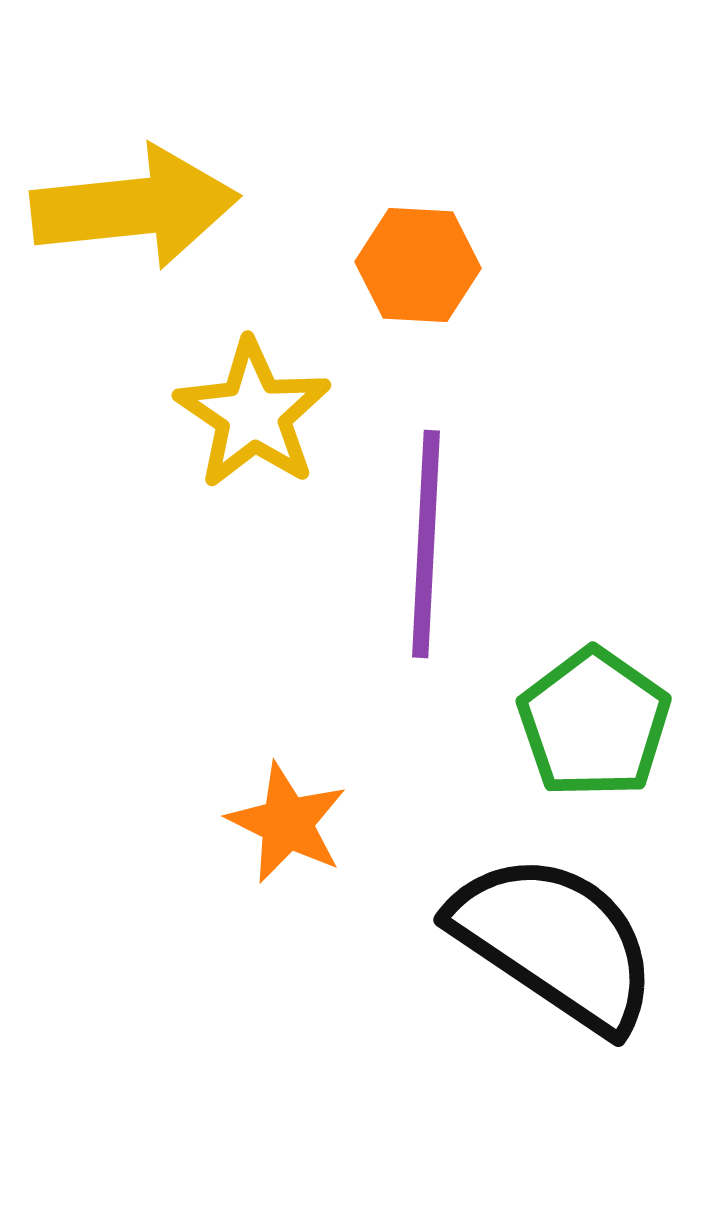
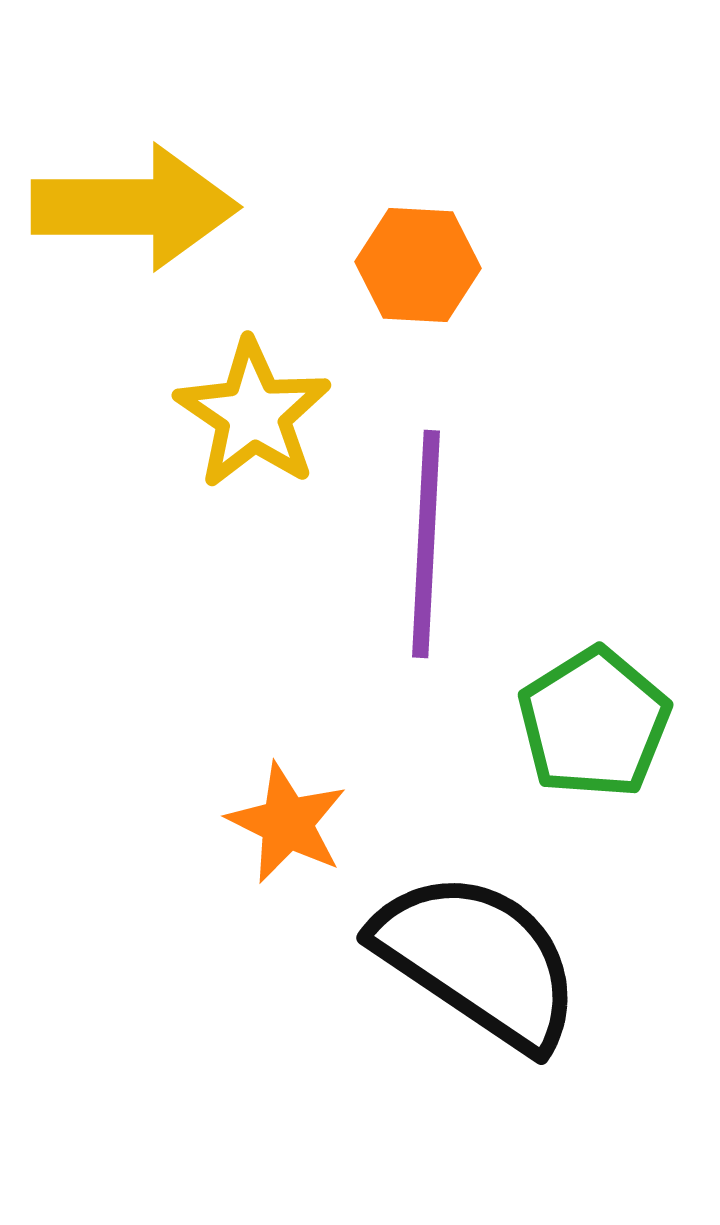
yellow arrow: rotated 6 degrees clockwise
green pentagon: rotated 5 degrees clockwise
black semicircle: moved 77 px left, 18 px down
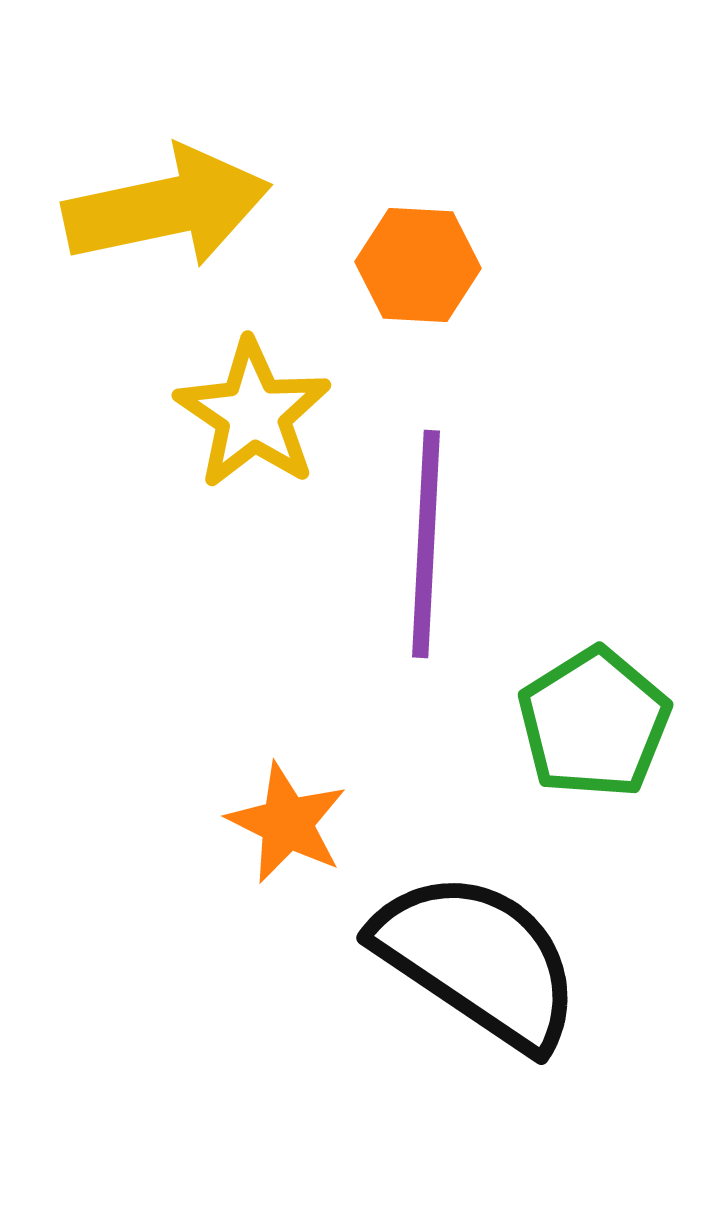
yellow arrow: moved 32 px right; rotated 12 degrees counterclockwise
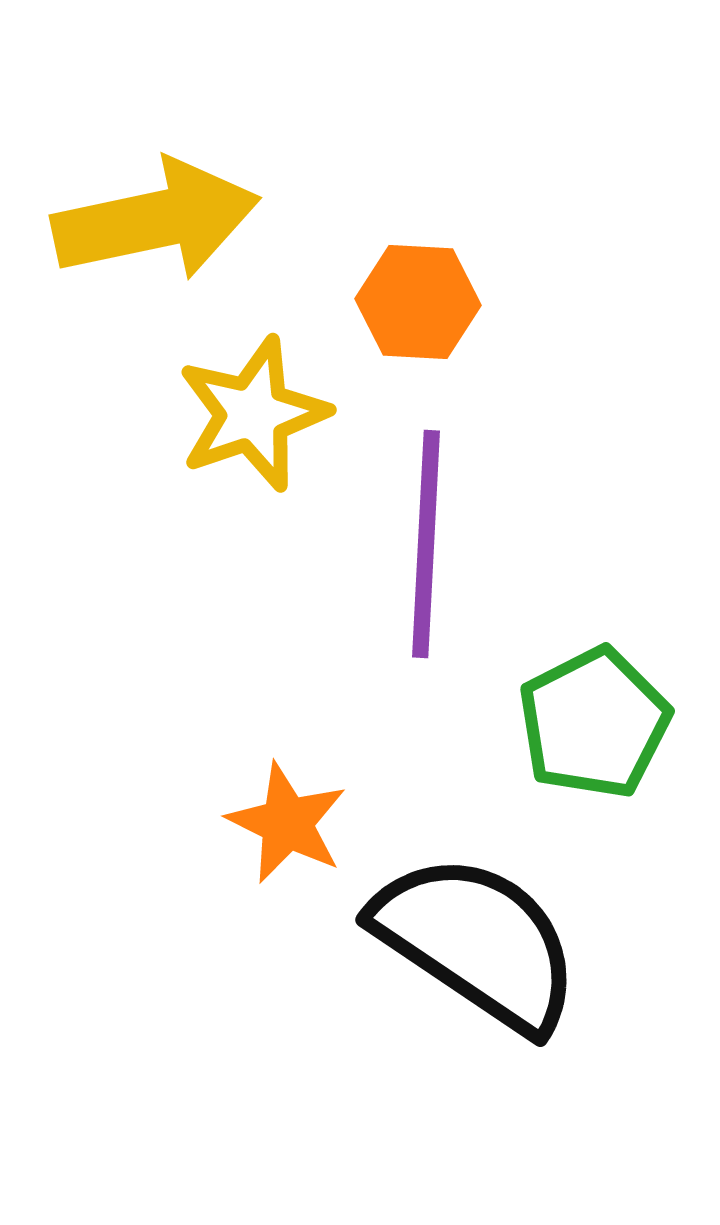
yellow arrow: moved 11 px left, 13 px down
orange hexagon: moved 37 px down
yellow star: rotated 19 degrees clockwise
green pentagon: rotated 5 degrees clockwise
black semicircle: moved 1 px left, 18 px up
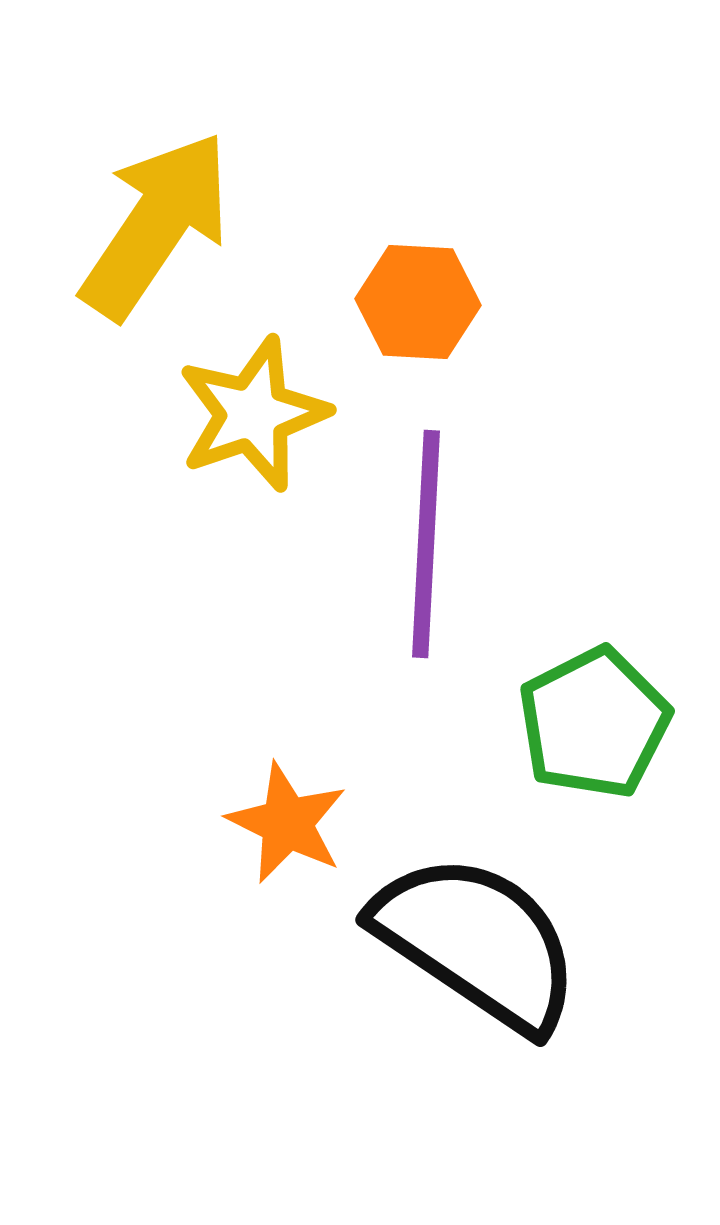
yellow arrow: moved 5 px down; rotated 44 degrees counterclockwise
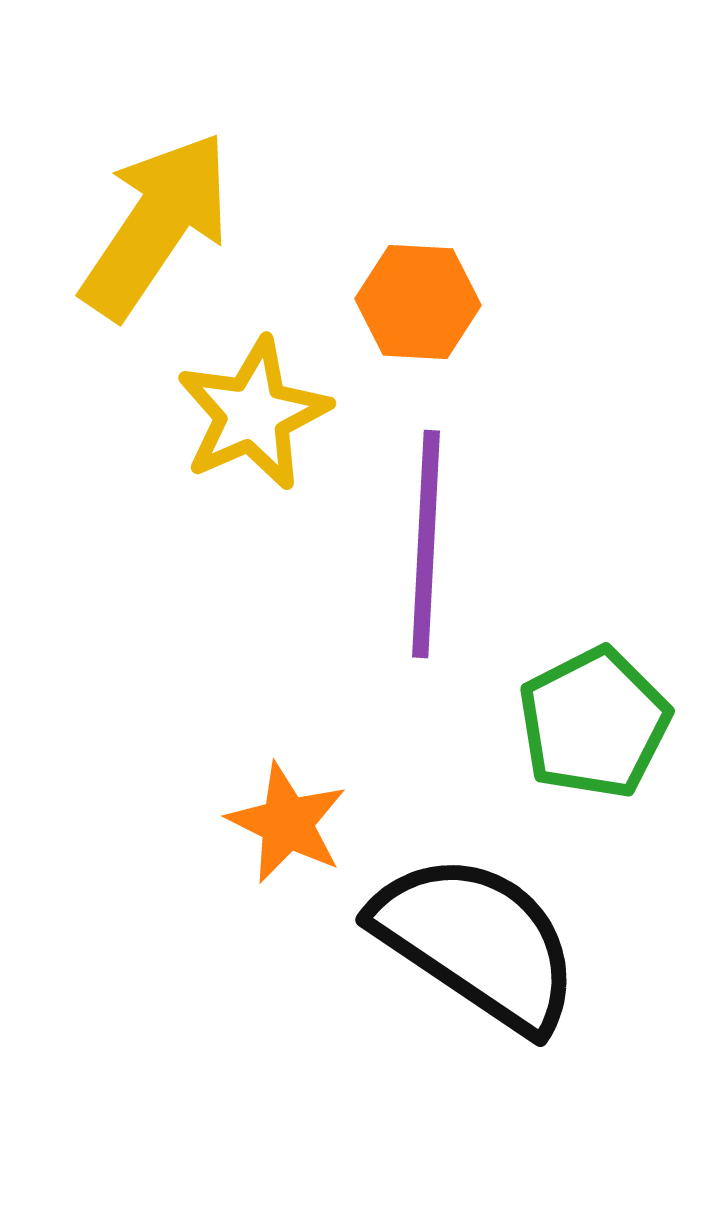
yellow star: rotated 5 degrees counterclockwise
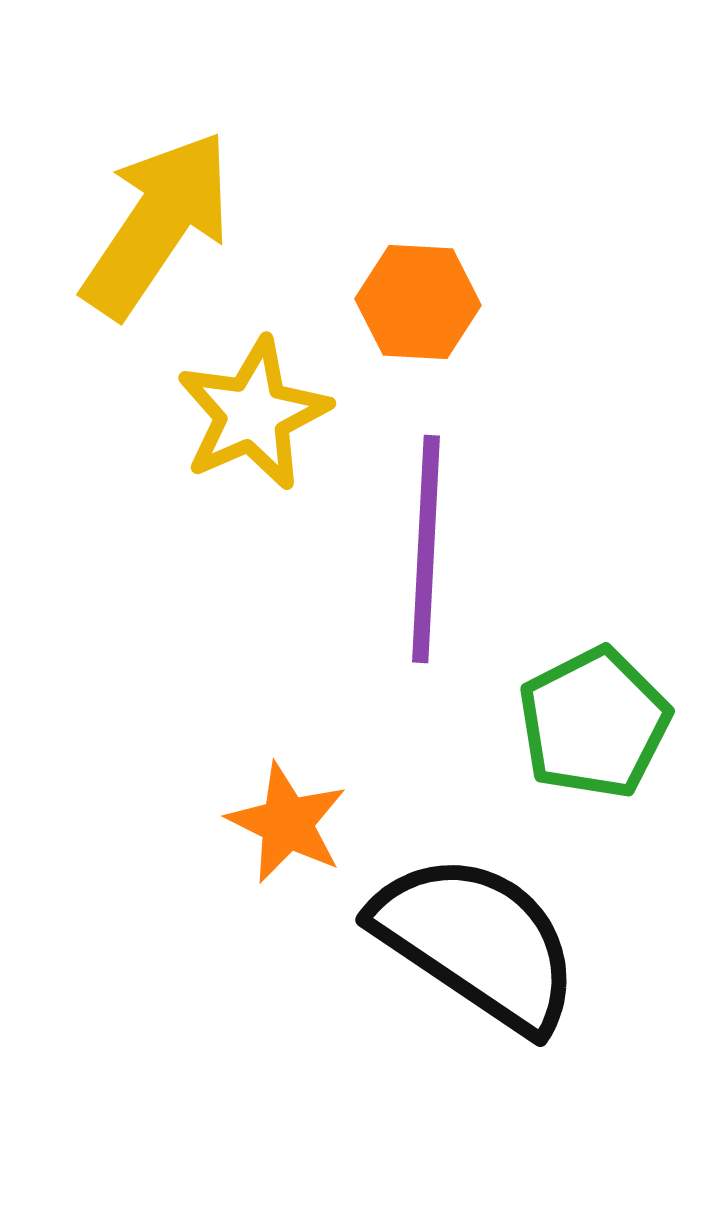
yellow arrow: moved 1 px right, 1 px up
purple line: moved 5 px down
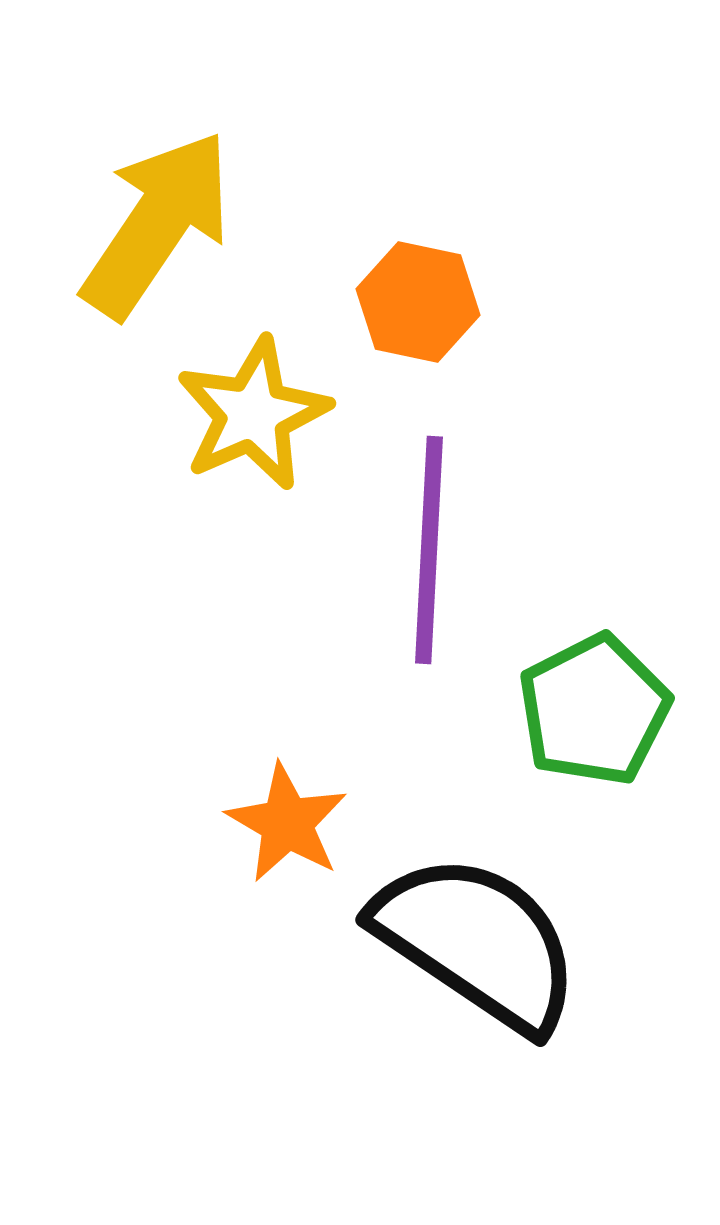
orange hexagon: rotated 9 degrees clockwise
purple line: moved 3 px right, 1 px down
green pentagon: moved 13 px up
orange star: rotated 4 degrees clockwise
